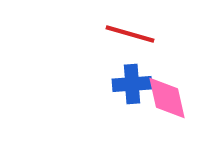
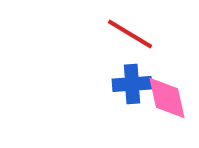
red line: rotated 15 degrees clockwise
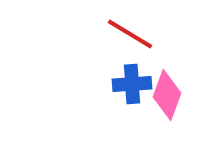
pink diamond: moved 3 px up; rotated 33 degrees clockwise
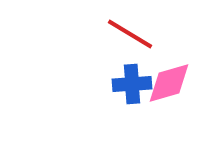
pink diamond: moved 2 px right, 12 px up; rotated 54 degrees clockwise
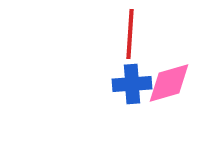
red line: rotated 63 degrees clockwise
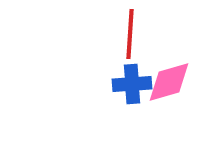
pink diamond: moved 1 px up
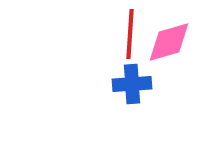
pink diamond: moved 40 px up
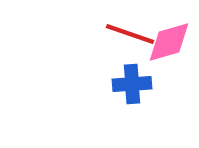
red line: rotated 75 degrees counterclockwise
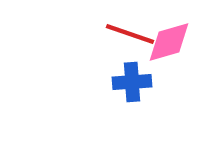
blue cross: moved 2 px up
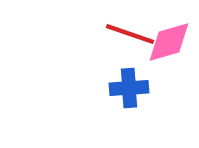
blue cross: moved 3 px left, 6 px down
